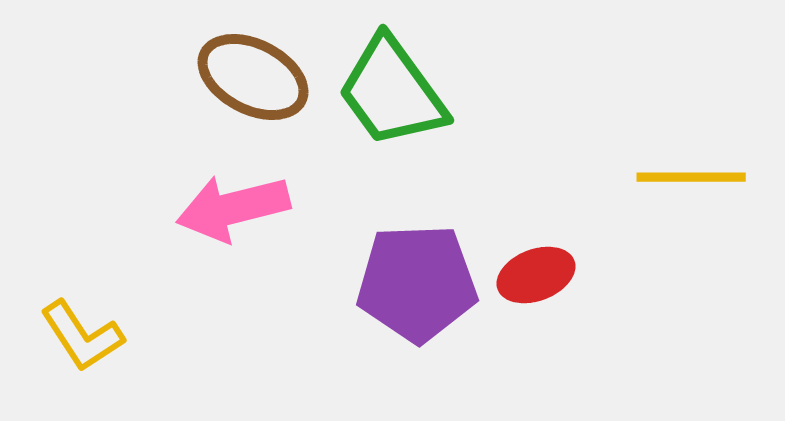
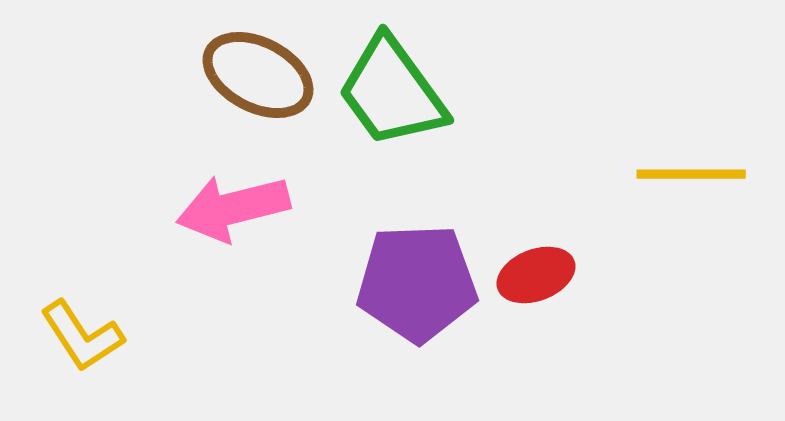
brown ellipse: moved 5 px right, 2 px up
yellow line: moved 3 px up
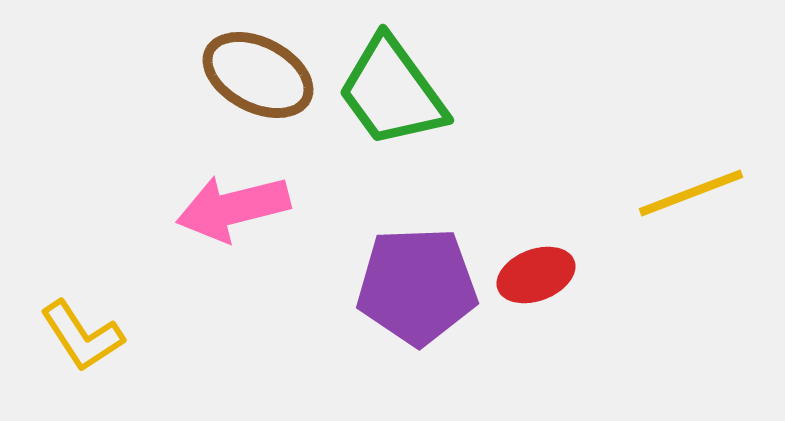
yellow line: moved 19 px down; rotated 21 degrees counterclockwise
purple pentagon: moved 3 px down
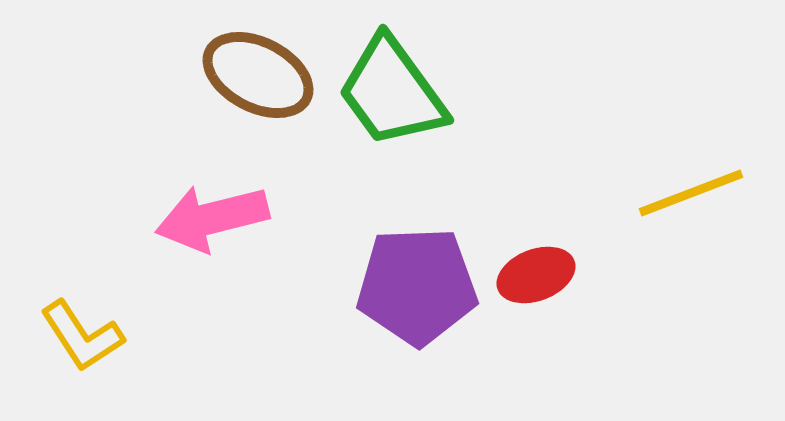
pink arrow: moved 21 px left, 10 px down
